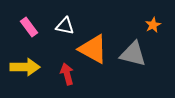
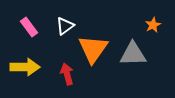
white triangle: rotated 48 degrees counterclockwise
orange triangle: rotated 36 degrees clockwise
gray triangle: rotated 16 degrees counterclockwise
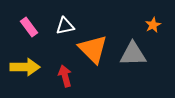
white triangle: rotated 24 degrees clockwise
orange triangle: rotated 20 degrees counterclockwise
red arrow: moved 2 px left, 2 px down
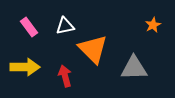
gray triangle: moved 1 px right, 14 px down
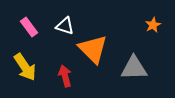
white triangle: rotated 30 degrees clockwise
yellow arrow: rotated 56 degrees clockwise
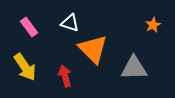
white triangle: moved 5 px right, 3 px up
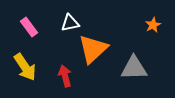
white triangle: rotated 30 degrees counterclockwise
orange triangle: rotated 32 degrees clockwise
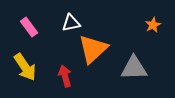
white triangle: moved 1 px right
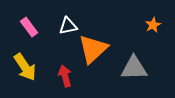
white triangle: moved 3 px left, 3 px down
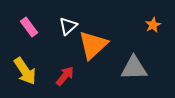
white triangle: rotated 30 degrees counterclockwise
orange triangle: moved 4 px up
yellow arrow: moved 4 px down
red arrow: rotated 55 degrees clockwise
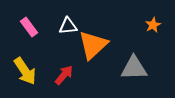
white triangle: rotated 36 degrees clockwise
red arrow: moved 1 px left, 1 px up
